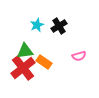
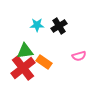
cyan star: rotated 24 degrees clockwise
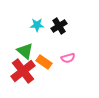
green triangle: rotated 48 degrees clockwise
pink semicircle: moved 11 px left, 2 px down
red cross: moved 3 px down
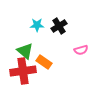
pink semicircle: moved 13 px right, 8 px up
red cross: rotated 30 degrees clockwise
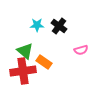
black cross: rotated 21 degrees counterclockwise
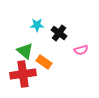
black cross: moved 7 px down
red cross: moved 3 px down
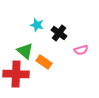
cyan star: rotated 16 degrees clockwise
red cross: moved 7 px left; rotated 10 degrees clockwise
